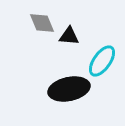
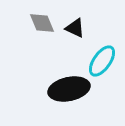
black triangle: moved 6 px right, 8 px up; rotated 20 degrees clockwise
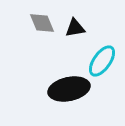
black triangle: rotated 35 degrees counterclockwise
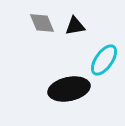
black triangle: moved 2 px up
cyan ellipse: moved 2 px right, 1 px up
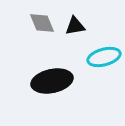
cyan ellipse: moved 3 px up; rotated 40 degrees clockwise
black ellipse: moved 17 px left, 8 px up
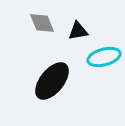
black triangle: moved 3 px right, 5 px down
black ellipse: rotated 39 degrees counterclockwise
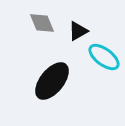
black triangle: rotated 20 degrees counterclockwise
cyan ellipse: rotated 52 degrees clockwise
